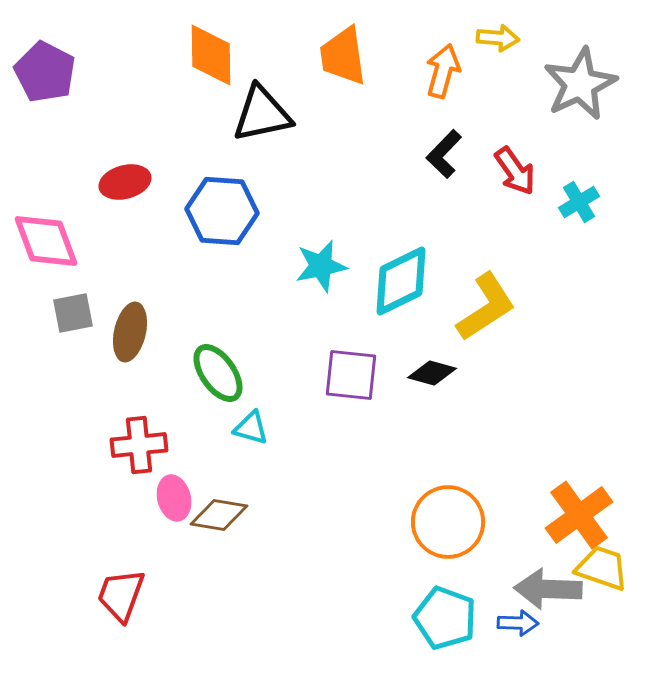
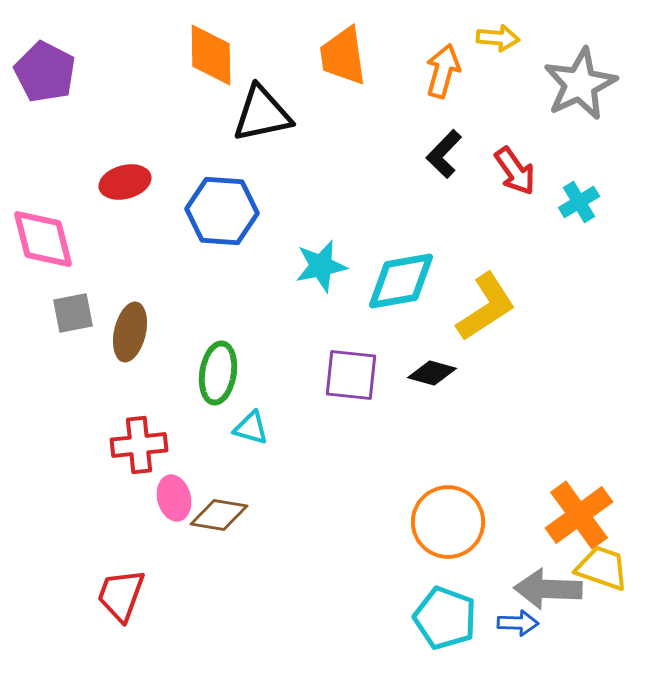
pink diamond: moved 3 px left, 2 px up; rotated 6 degrees clockwise
cyan diamond: rotated 16 degrees clockwise
green ellipse: rotated 44 degrees clockwise
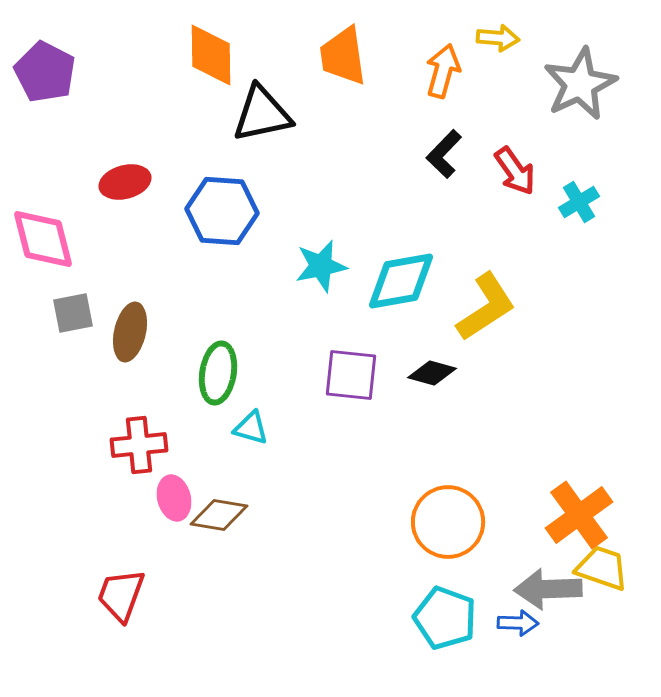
gray arrow: rotated 4 degrees counterclockwise
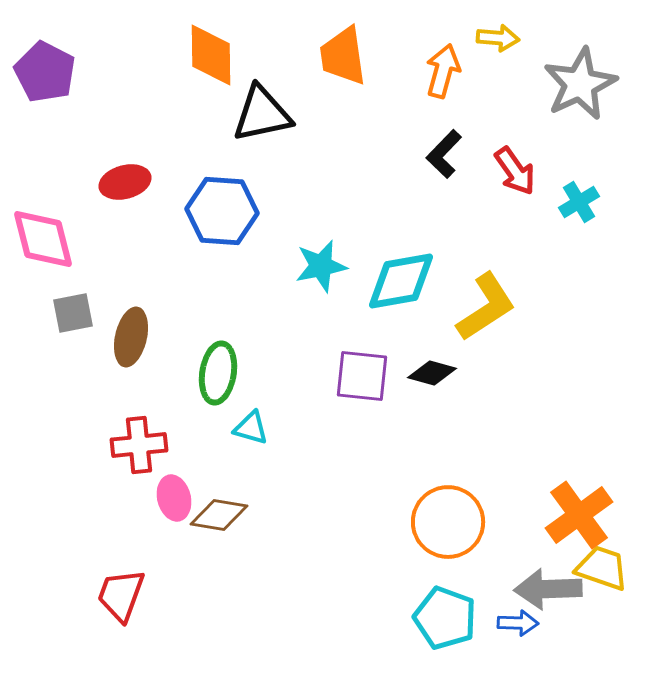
brown ellipse: moved 1 px right, 5 px down
purple square: moved 11 px right, 1 px down
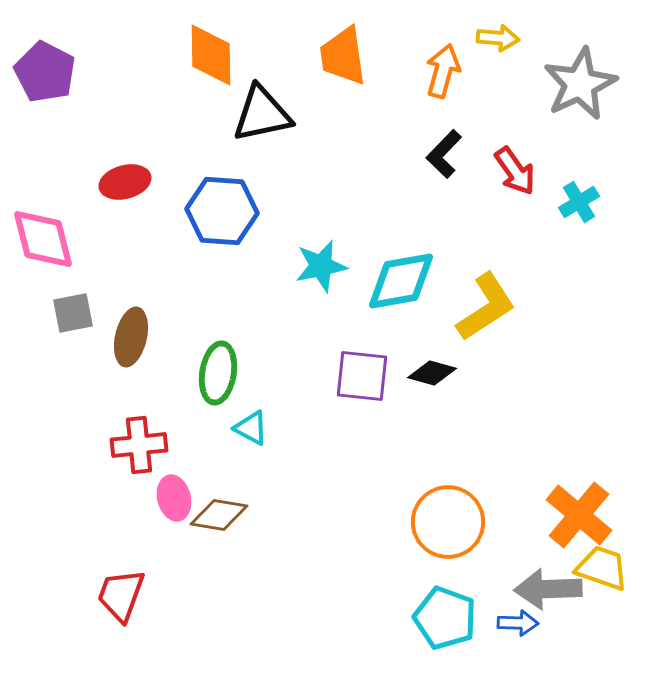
cyan triangle: rotated 12 degrees clockwise
orange cross: rotated 14 degrees counterclockwise
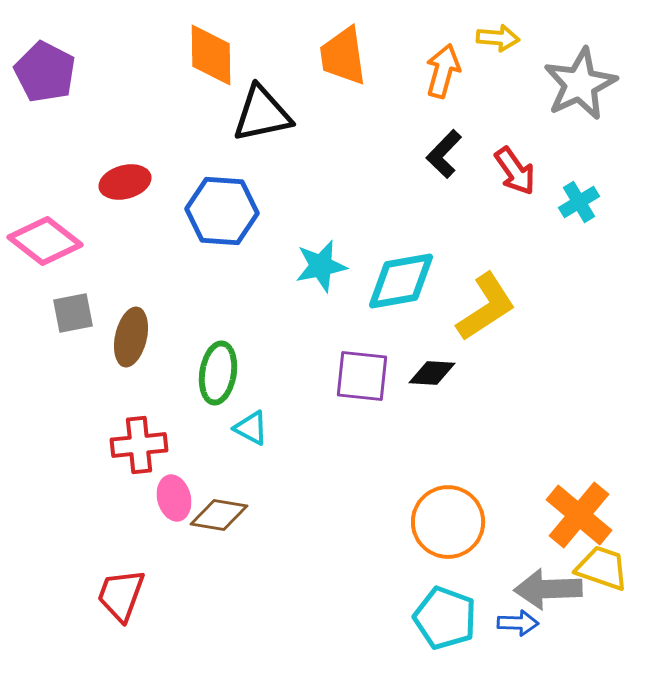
pink diamond: moved 2 px right, 2 px down; rotated 38 degrees counterclockwise
black diamond: rotated 12 degrees counterclockwise
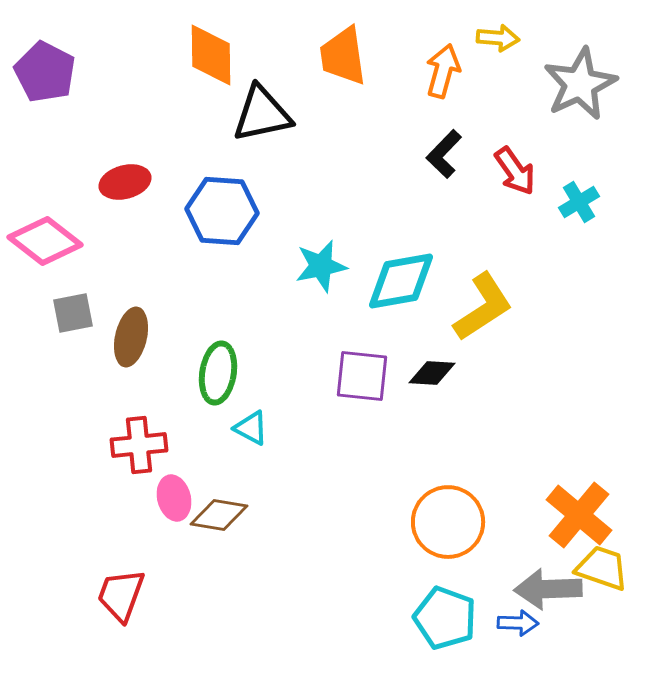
yellow L-shape: moved 3 px left
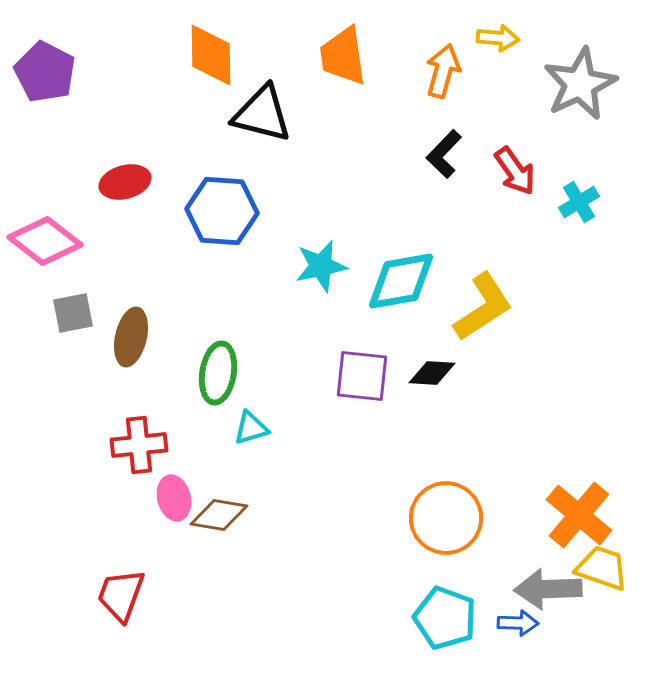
black triangle: rotated 26 degrees clockwise
cyan triangle: rotated 45 degrees counterclockwise
orange circle: moved 2 px left, 4 px up
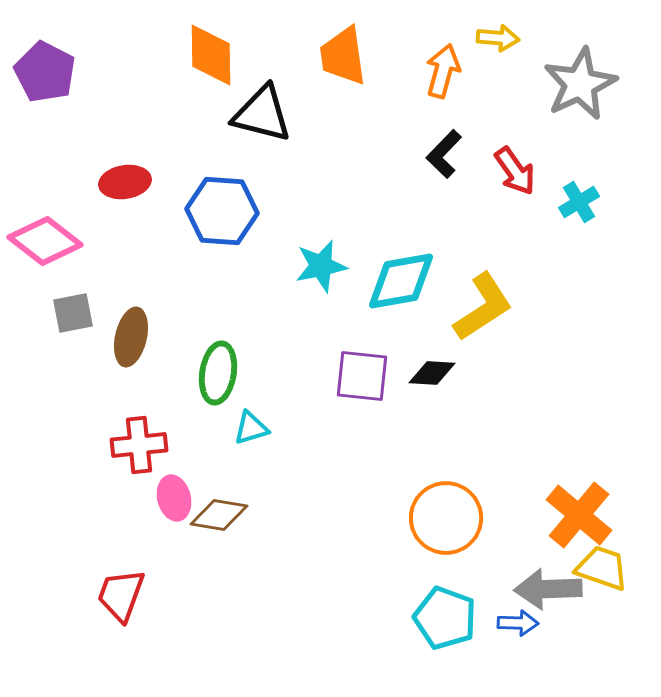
red ellipse: rotated 6 degrees clockwise
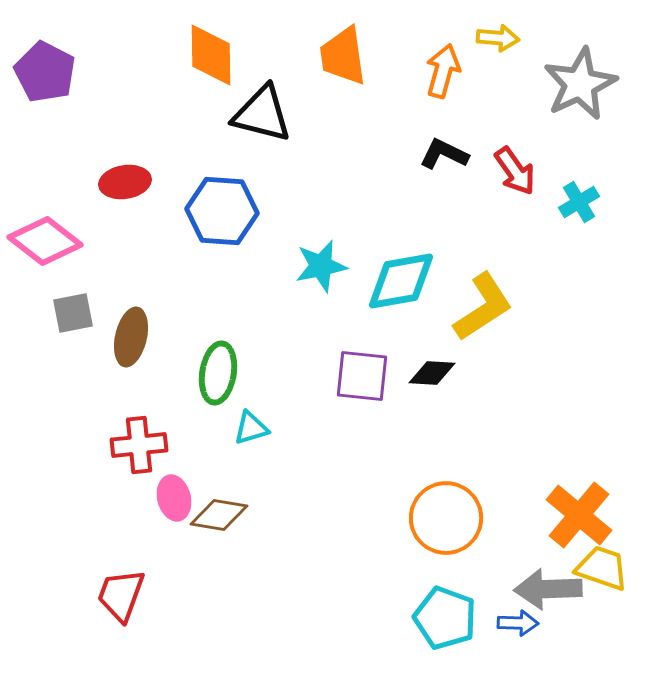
black L-shape: rotated 72 degrees clockwise
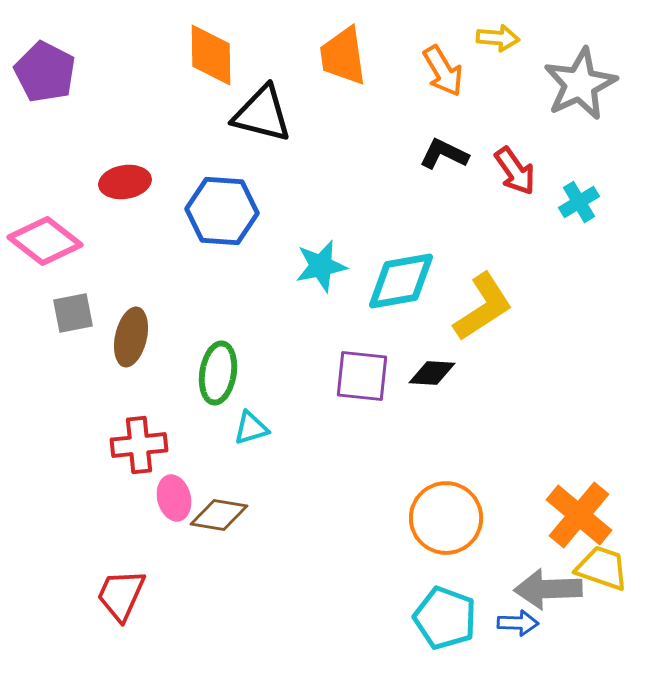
orange arrow: rotated 134 degrees clockwise
red trapezoid: rotated 4 degrees clockwise
